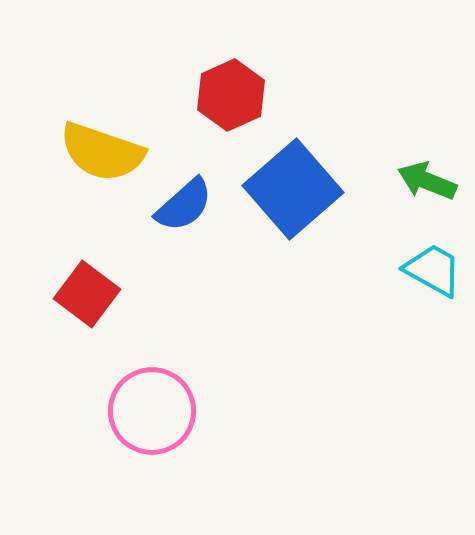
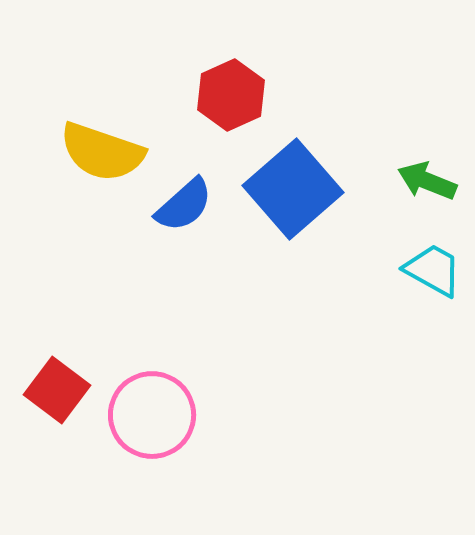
red square: moved 30 px left, 96 px down
pink circle: moved 4 px down
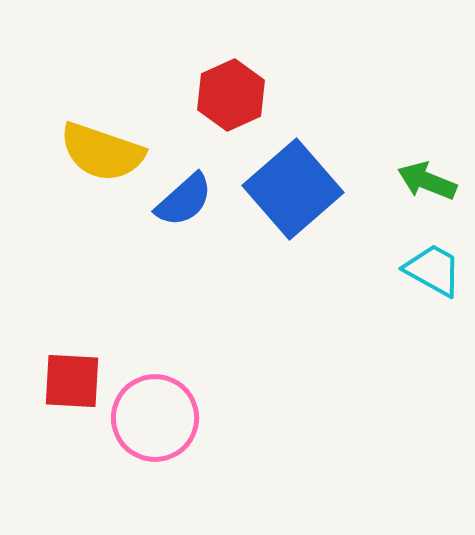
blue semicircle: moved 5 px up
red square: moved 15 px right, 9 px up; rotated 34 degrees counterclockwise
pink circle: moved 3 px right, 3 px down
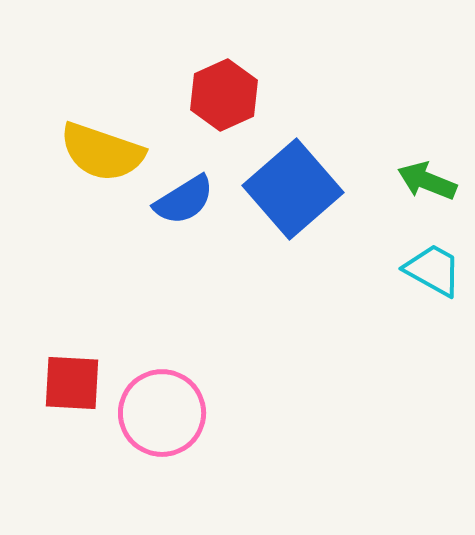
red hexagon: moved 7 px left
blue semicircle: rotated 10 degrees clockwise
red square: moved 2 px down
pink circle: moved 7 px right, 5 px up
